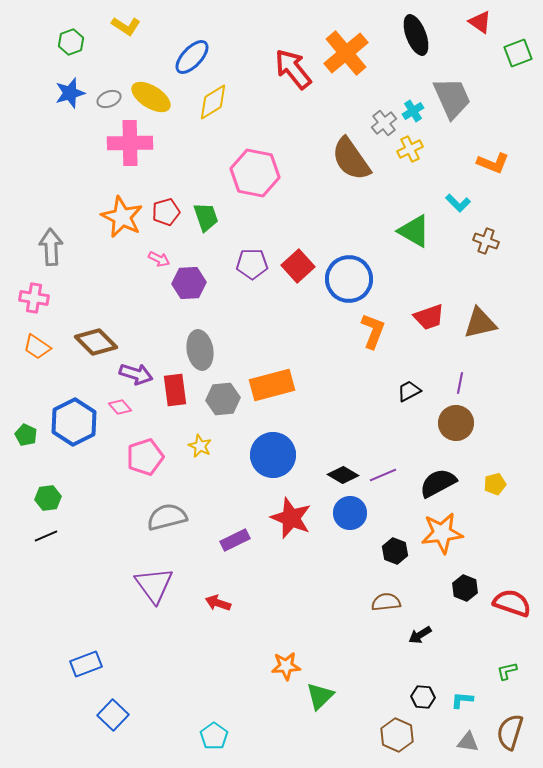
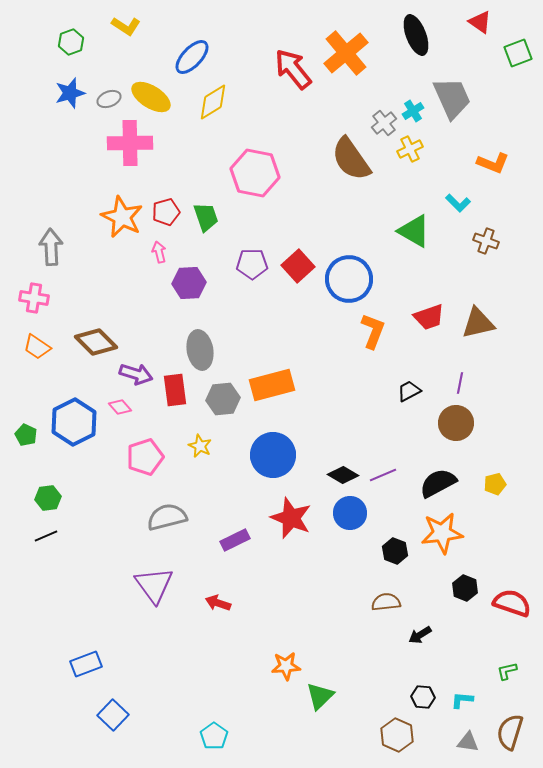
pink arrow at (159, 259): moved 7 px up; rotated 130 degrees counterclockwise
brown triangle at (480, 323): moved 2 px left
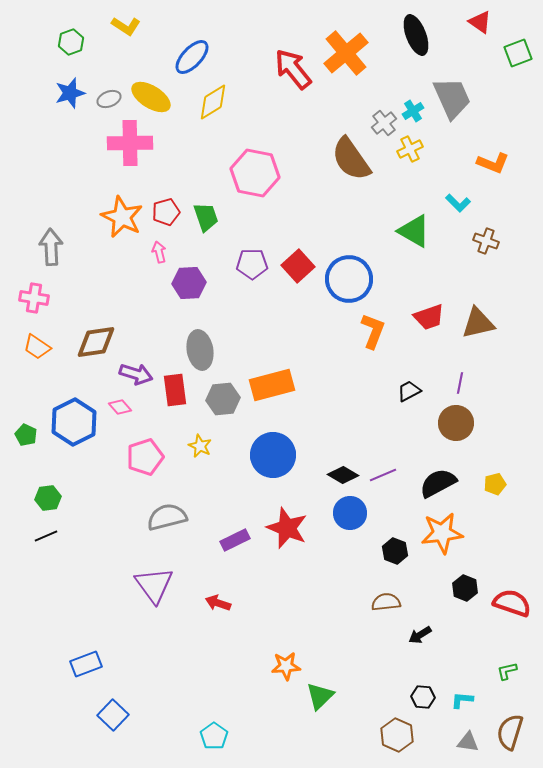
brown diamond at (96, 342): rotated 54 degrees counterclockwise
red star at (291, 518): moved 4 px left, 10 px down
